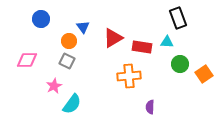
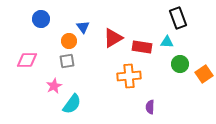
gray square: rotated 35 degrees counterclockwise
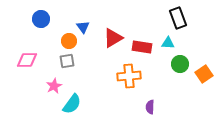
cyan triangle: moved 1 px right, 1 px down
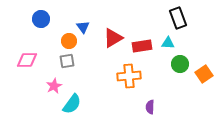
red rectangle: moved 1 px up; rotated 18 degrees counterclockwise
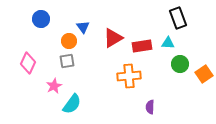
pink diamond: moved 1 px right, 3 px down; rotated 65 degrees counterclockwise
